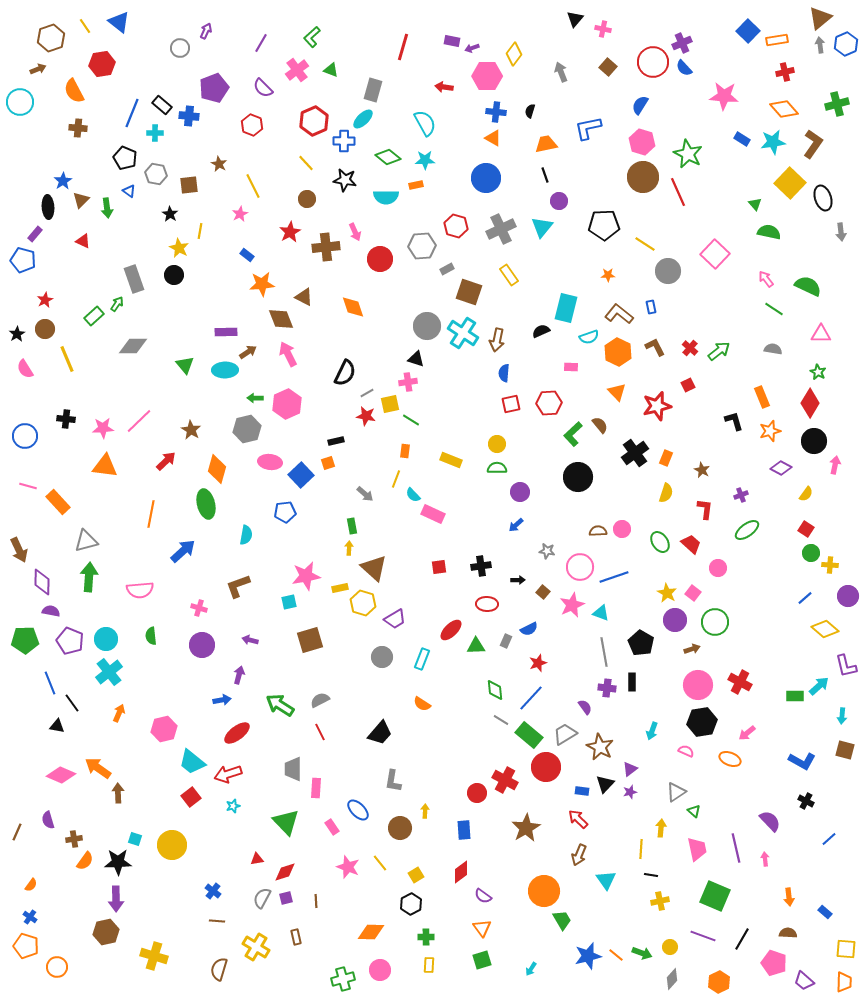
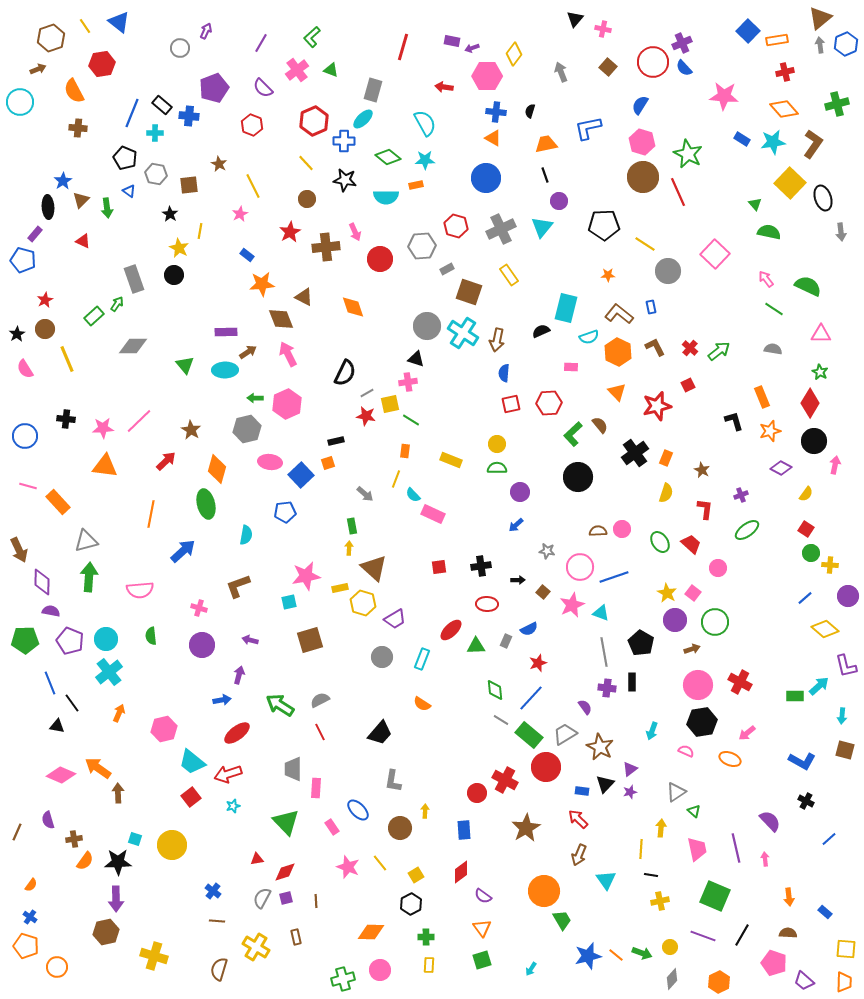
green star at (818, 372): moved 2 px right
black line at (742, 939): moved 4 px up
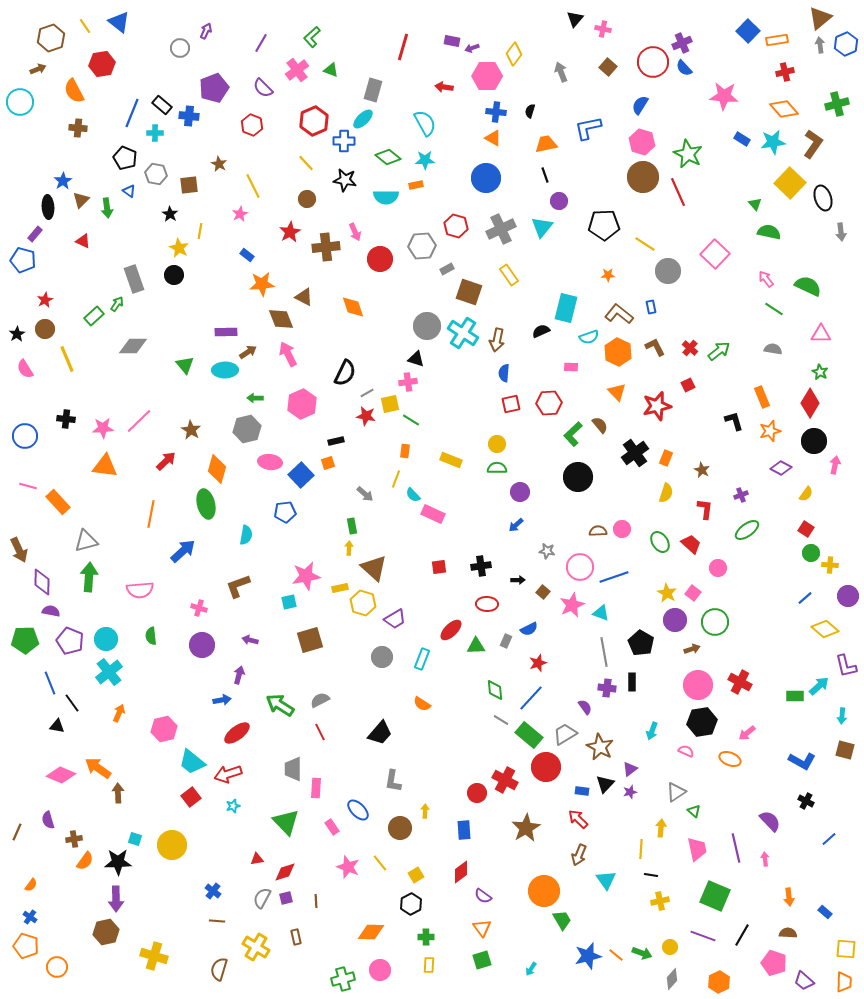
pink hexagon at (287, 404): moved 15 px right
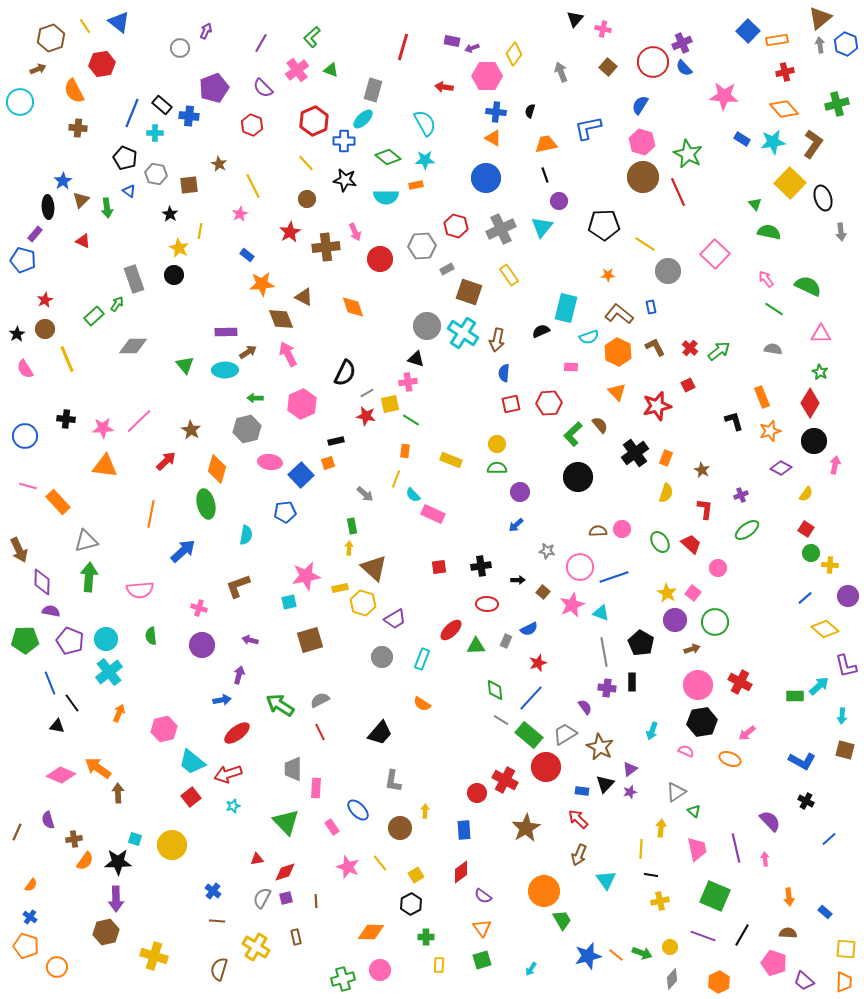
blue hexagon at (846, 44): rotated 15 degrees counterclockwise
yellow rectangle at (429, 965): moved 10 px right
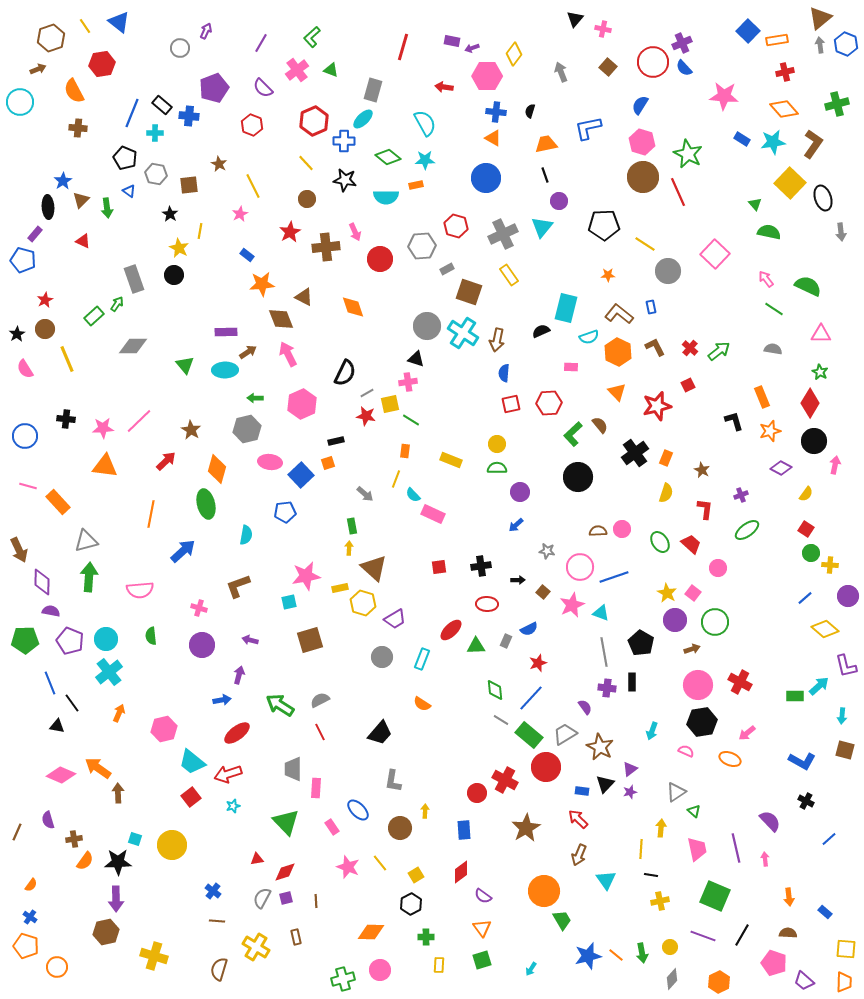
gray cross at (501, 229): moved 2 px right, 5 px down
green arrow at (642, 953): rotated 60 degrees clockwise
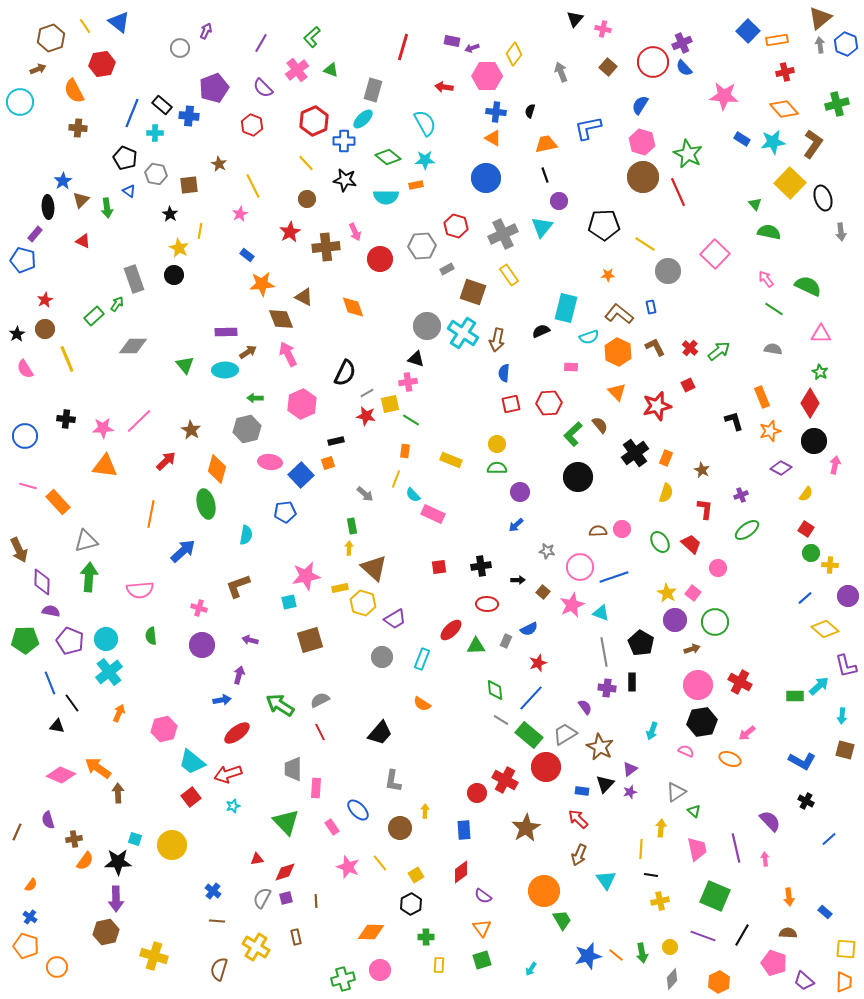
brown square at (469, 292): moved 4 px right
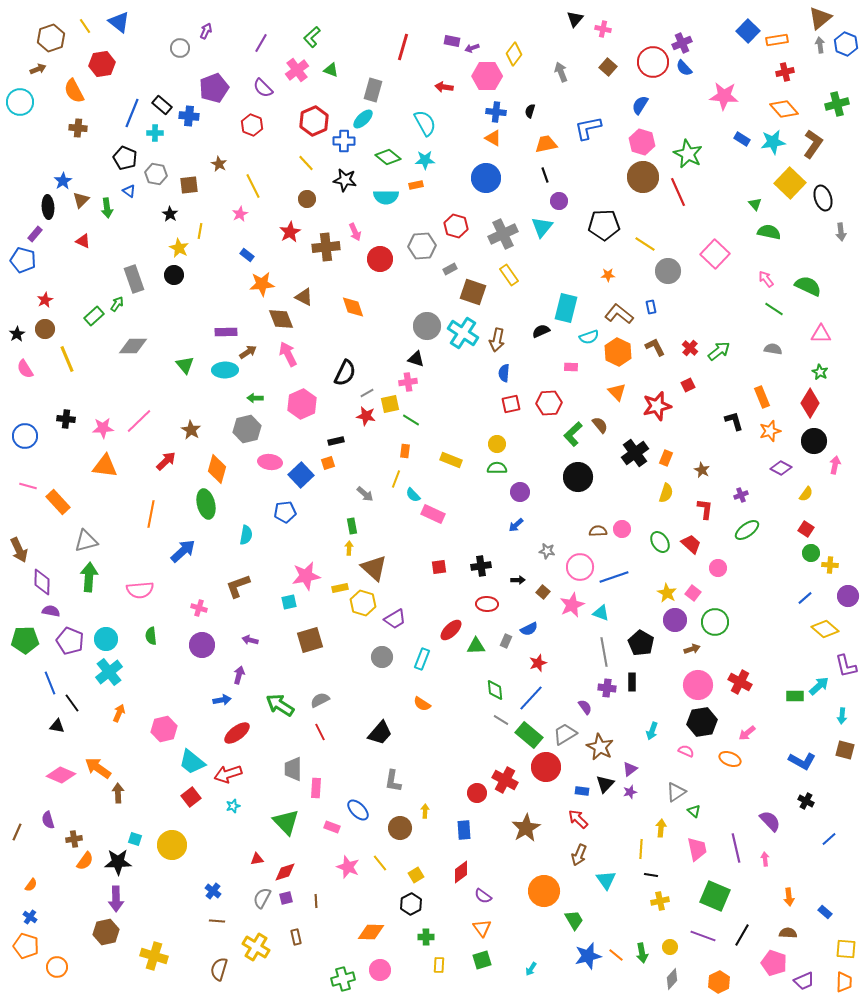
gray rectangle at (447, 269): moved 3 px right
pink rectangle at (332, 827): rotated 35 degrees counterclockwise
green trapezoid at (562, 920): moved 12 px right
purple trapezoid at (804, 981): rotated 65 degrees counterclockwise
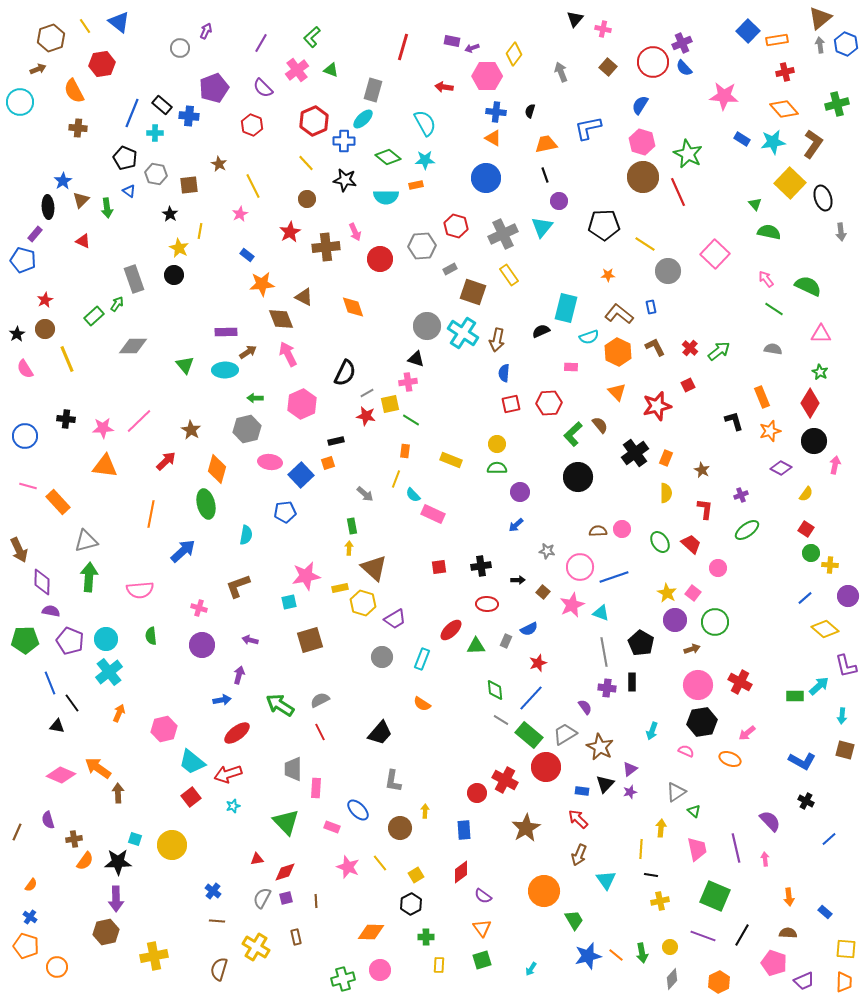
yellow semicircle at (666, 493): rotated 18 degrees counterclockwise
yellow cross at (154, 956): rotated 28 degrees counterclockwise
